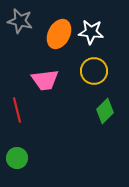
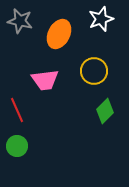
white star: moved 10 px right, 13 px up; rotated 25 degrees counterclockwise
red line: rotated 10 degrees counterclockwise
green circle: moved 12 px up
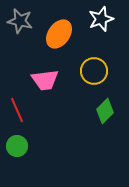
orange ellipse: rotated 8 degrees clockwise
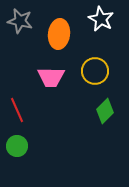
white star: rotated 25 degrees counterclockwise
orange ellipse: rotated 28 degrees counterclockwise
yellow circle: moved 1 px right
pink trapezoid: moved 6 px right, 3 px up; rotated 8 degrees clockwise
